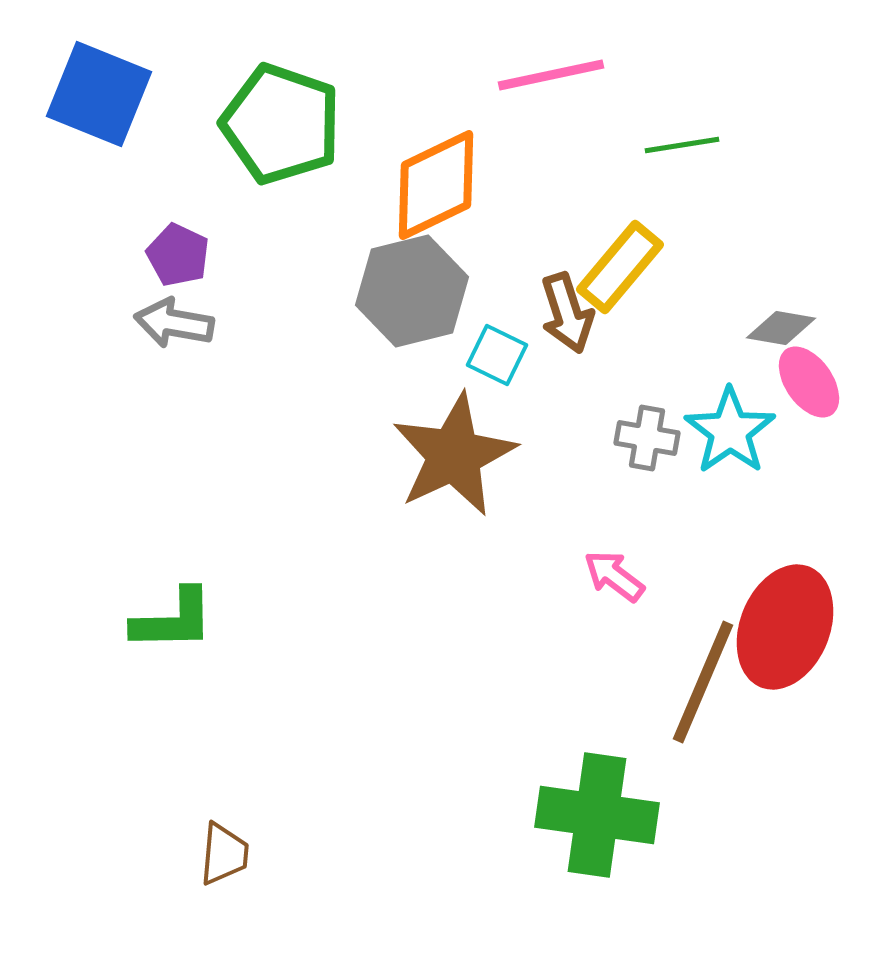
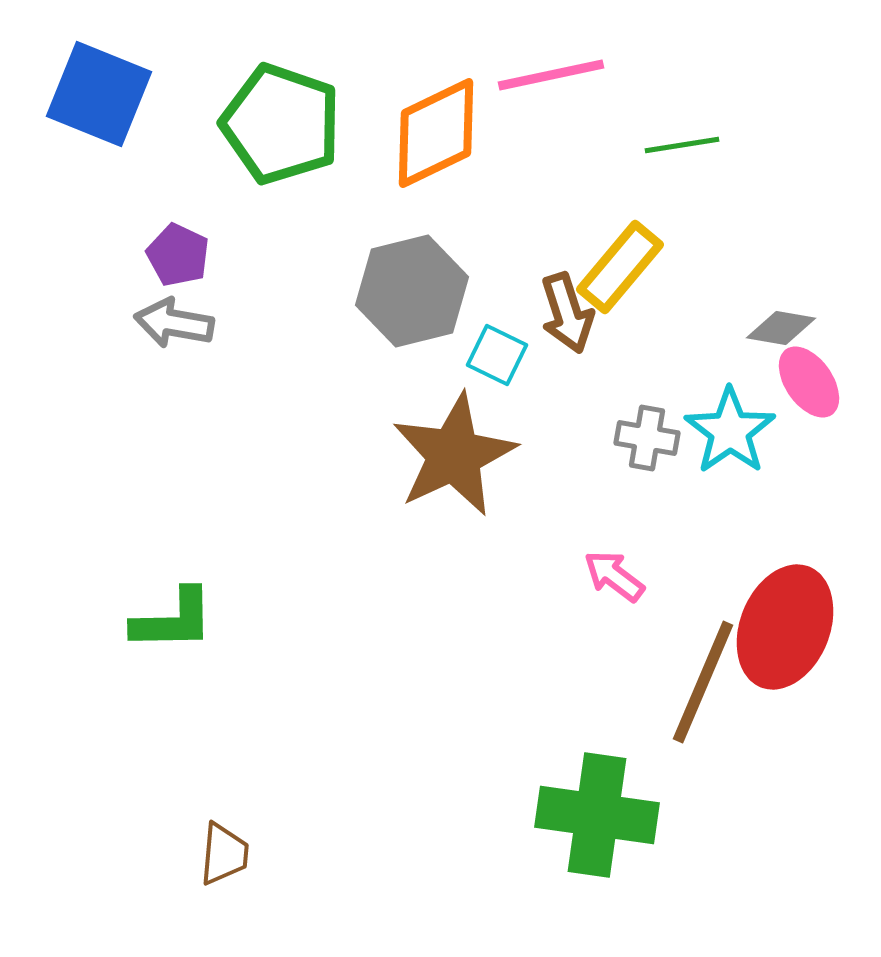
orange diamond: moved 52 px up
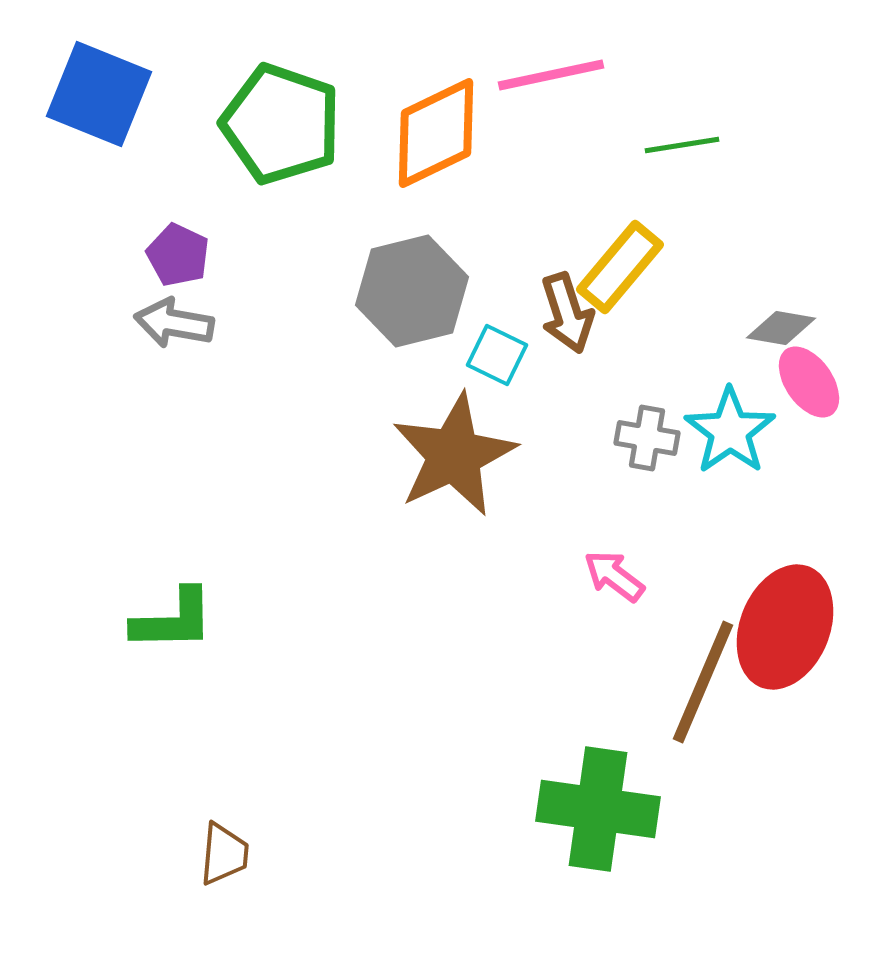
green cross: moved 1 px right, 6 px up
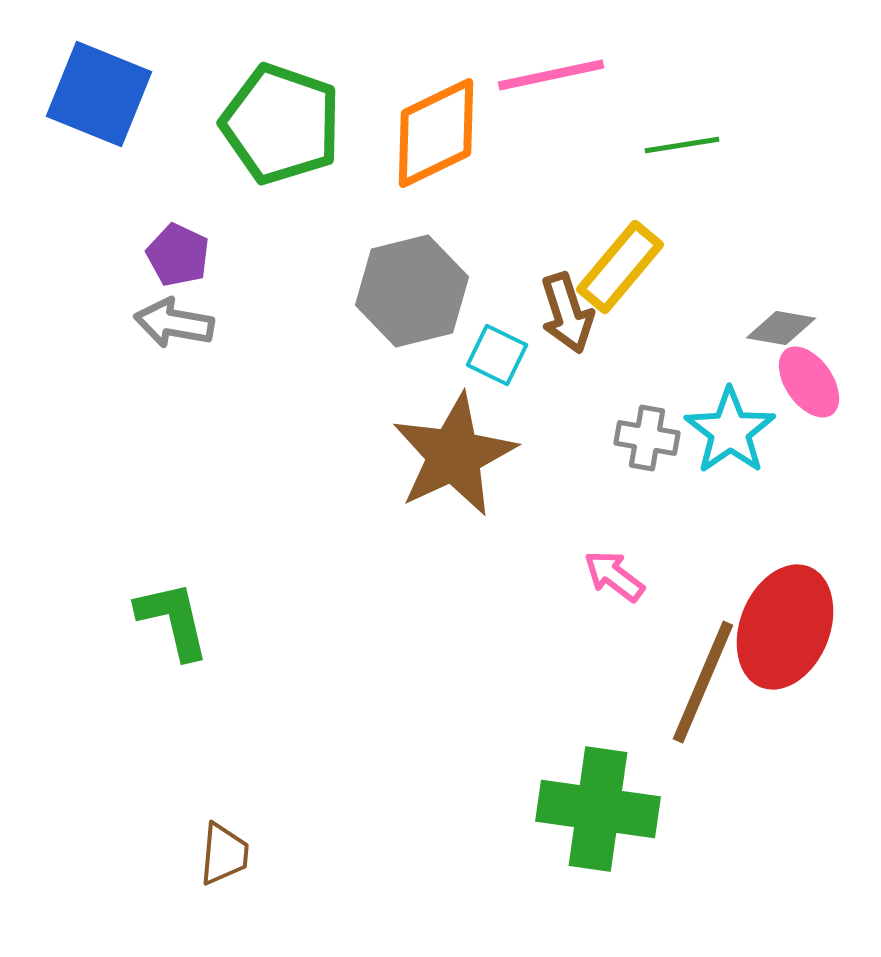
green L-shape: rotated 102 degrees counterclockwise
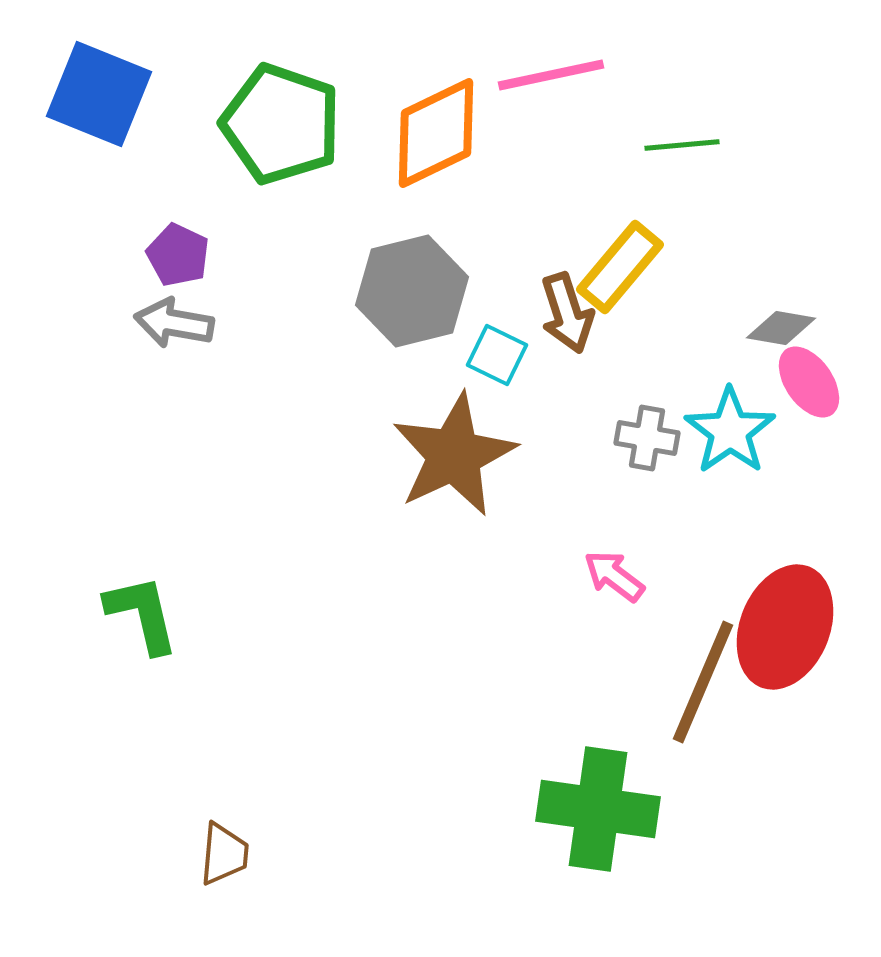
green line: rotated 4 degrees clockwise
green L-shape: moved 31 px left, 6 px up
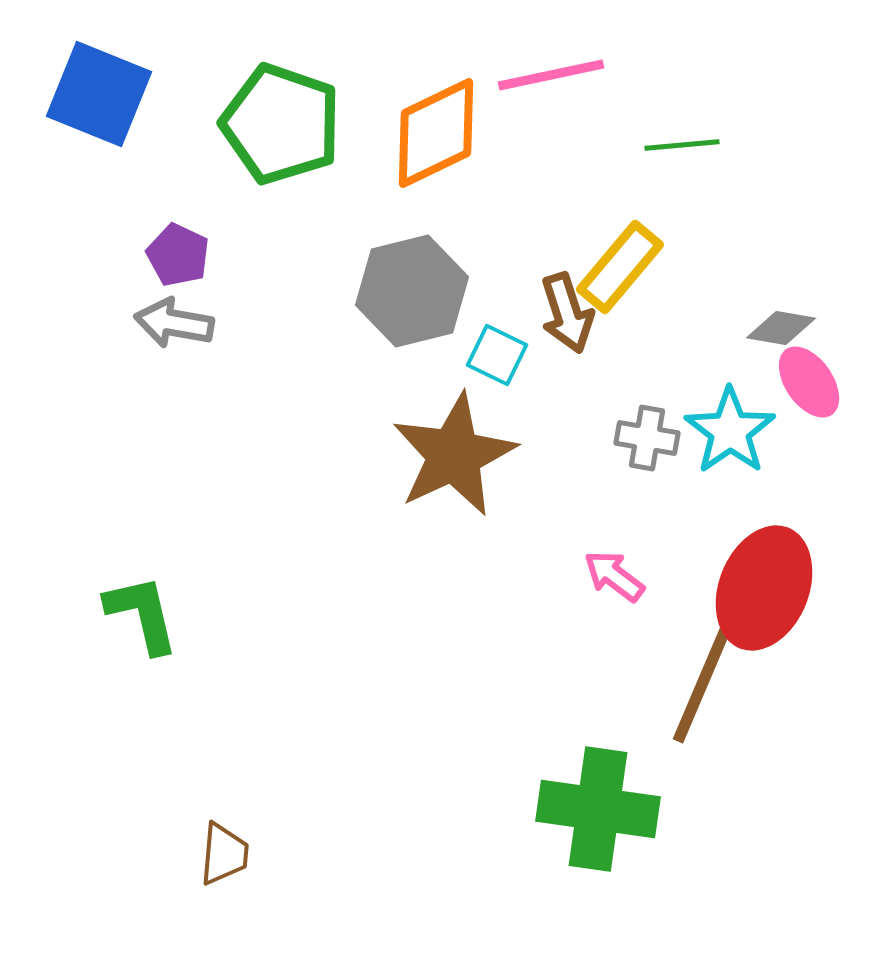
red ellipse: moved 21 px left, 39 px up
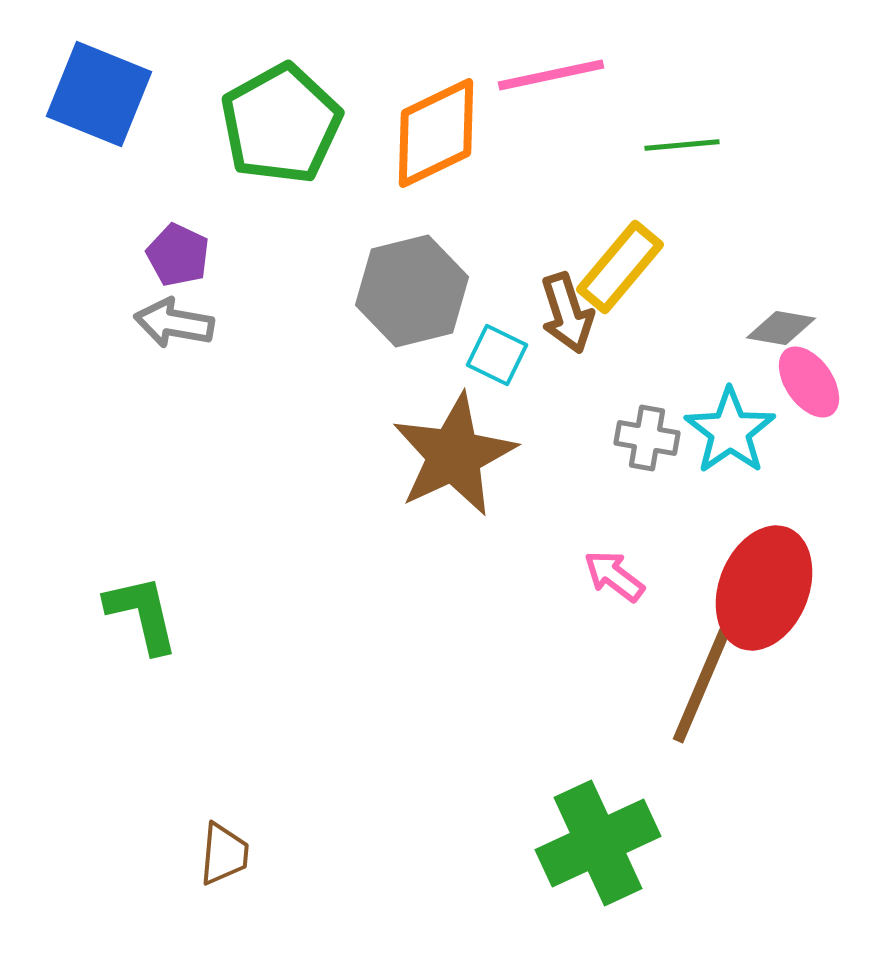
green pentagon: rotated 24 degrees clockwise
green cross: moved 34 px down; rotated 33 degrees counterclockwise
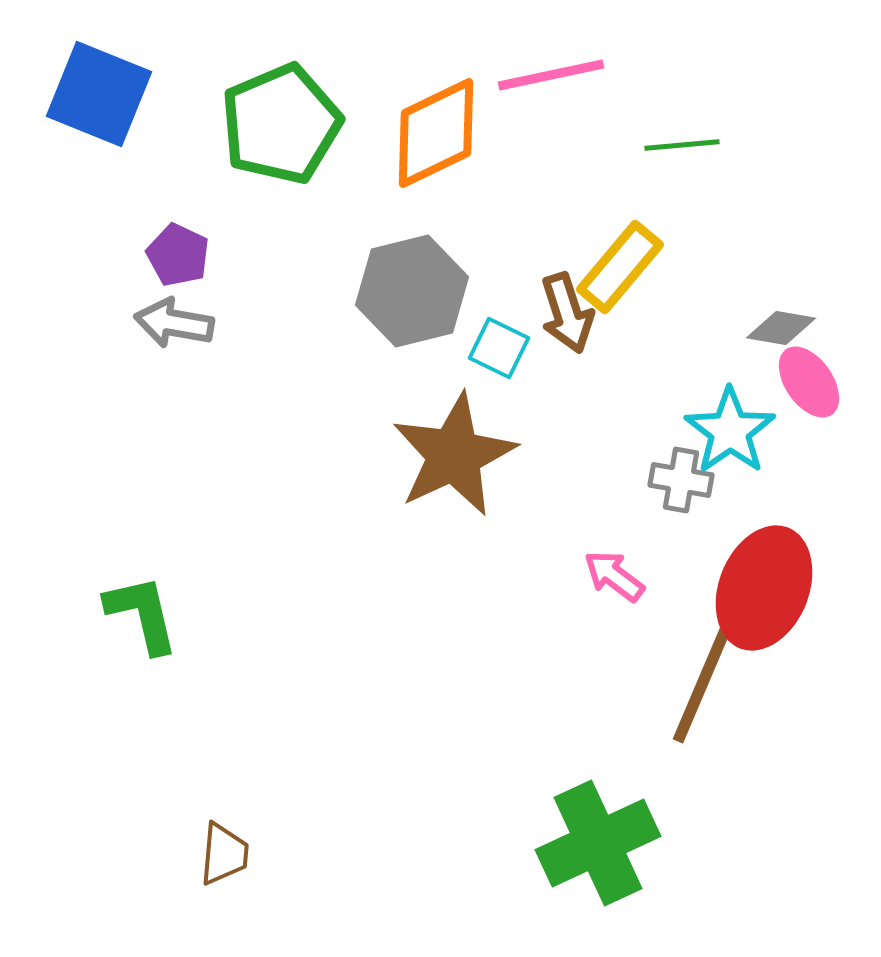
green pentagon: rotated 6 degrees clockwise
cyan square: moved 2 px right, 7 px up
gray cross: moved 34 px right, 42 px down
